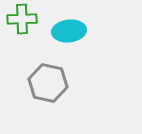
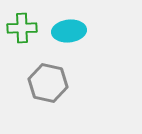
green cross: moved 9 px down
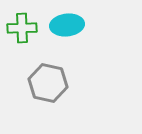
cyan ellipse: moved 2 px left, 6 px up
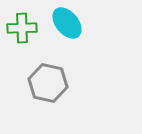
cyan ellipse: moved 2 px up; rotated 56 degrees clockwise
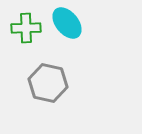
green cross: moved 4 px right
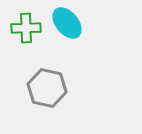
gray hexagon: moved 1 px left, 5 px down
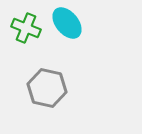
green cross: rotated 24 degrees clockwise
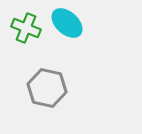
cyan ellipse: rotated 8 degrees counterclockwise
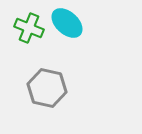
green cross: moved 3 px right
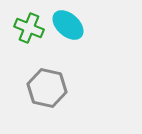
cyan ellipse: moved 1 px right, 2 px down
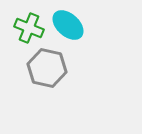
gray hexagon: moved 20 px up
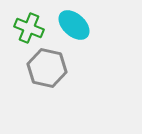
cyan ellipse: moved 6 px right
